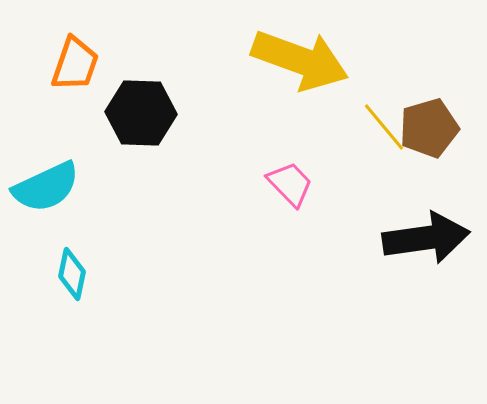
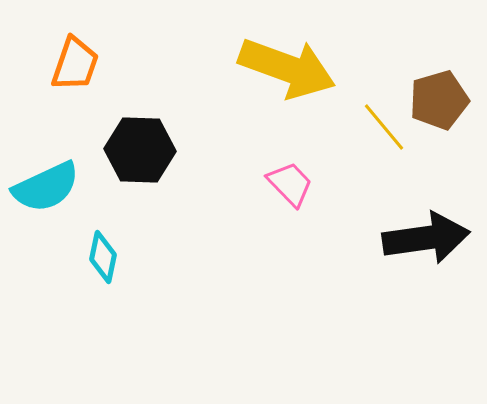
yellow arrow: moved 13 px left, 8 px down
black hexagon: moved 1 px left, 37 px down
brown pentagon: moved 10 px right, 28 px up
cyan diamond: moved 31 px right, 17 px up
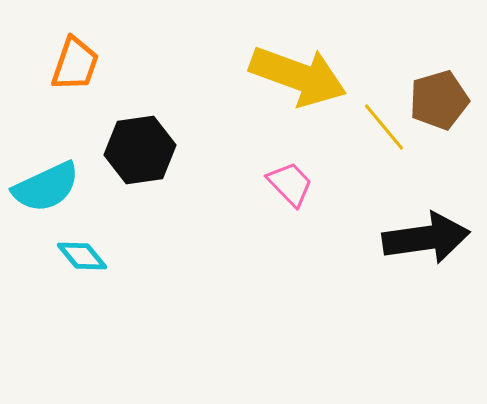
yellow arrow: moved 11 px right, 8 px down
black hexagon: rotated 10 degrees counterclockwise
cyan diamond: moved 21 px left, 1 px up; rotated 51 degrees counterclockwise
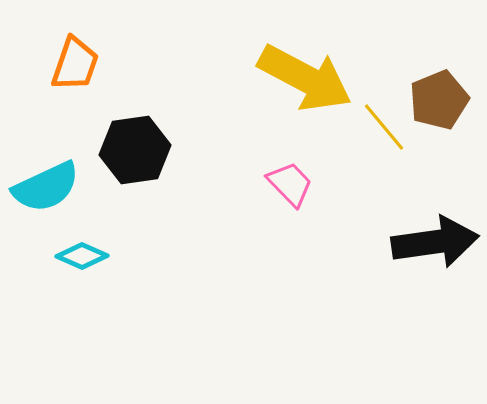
yellow arrow: moved 7 px right, 2 px down; rotated 8 degrees clockwise
brown pentagon: rotated 6 degrees counterclockwise
black hexagon: moved 5 px left
black arrow: moved 9 px right, 4 px down
cyan diamond: rotated 27 degrees counterclockwise
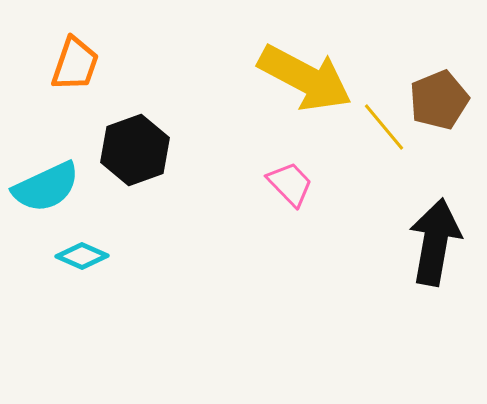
black hexagon: rotated 12 degrees counterclockwise
black arrow: rotated 72 degrees counterclockwise
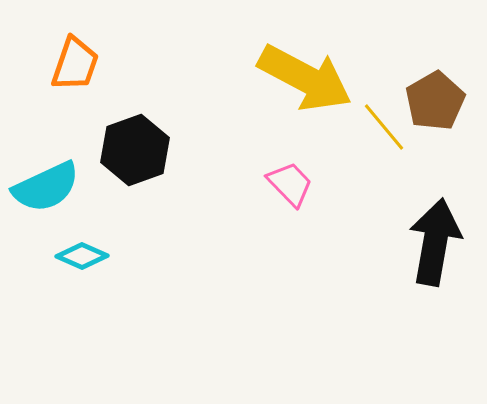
brown pentagon: moved 4 px left, 1 px down; rotated 8 degrees counterclockwise
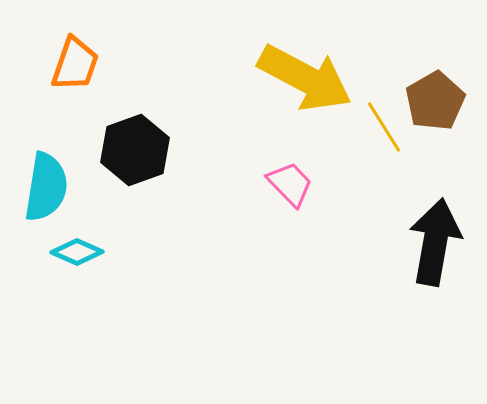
yellow line: rotated 8 degrees clockwise
cyan semicircle: rotated 56 degrees counterclockwise
cyan diamond: moved 5 px left, 4 px up
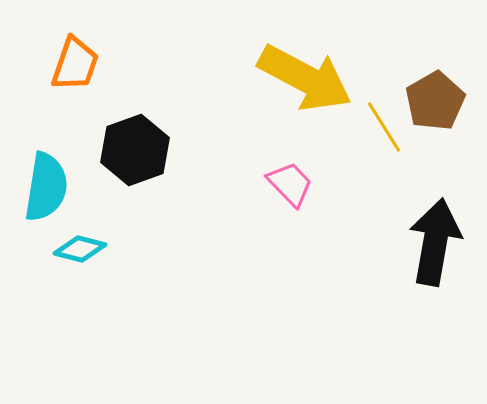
cyan diamond: moved 3 px right, 3 px up; rotated 9 degrees counterclockwise
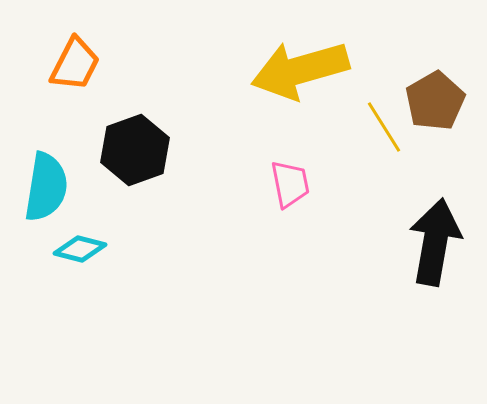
orange trapezoid: rotated 8 degrees clockwise
yellow arrow: moved 5 px left, 8 px up; rotated 136 degrees clockwise
pink trapezoid: rotated 33 degrees clockwise
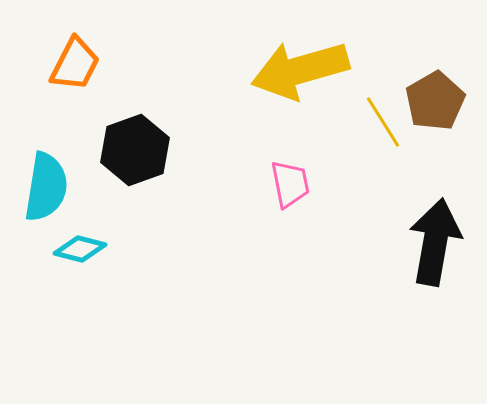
yellow line: moved 1 px left, 5 px up
